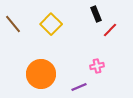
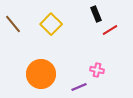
red line: rotated 14 degrees clockwise
pink cross: moved 4 px down; rotated 24 degrees clockwise
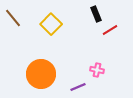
brown line: moved 6 px up
purple line: moved 1 px left
